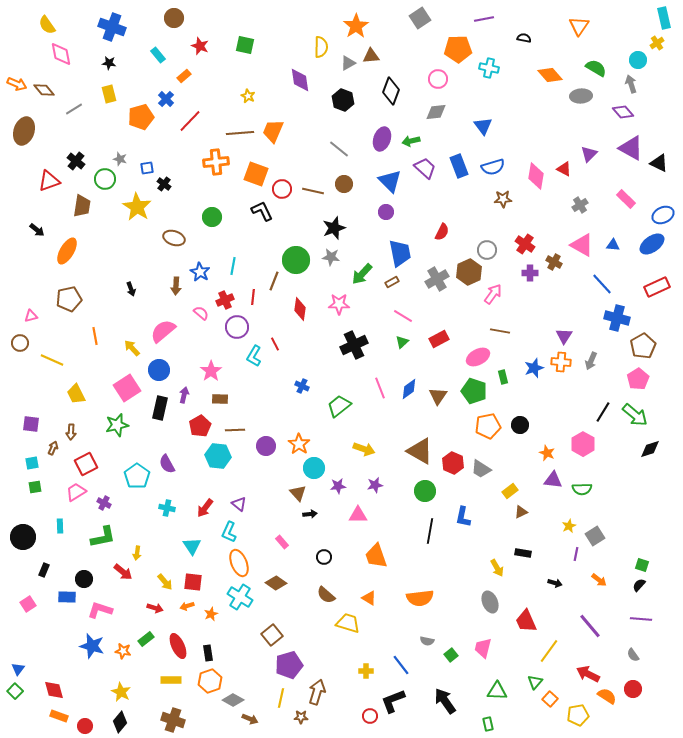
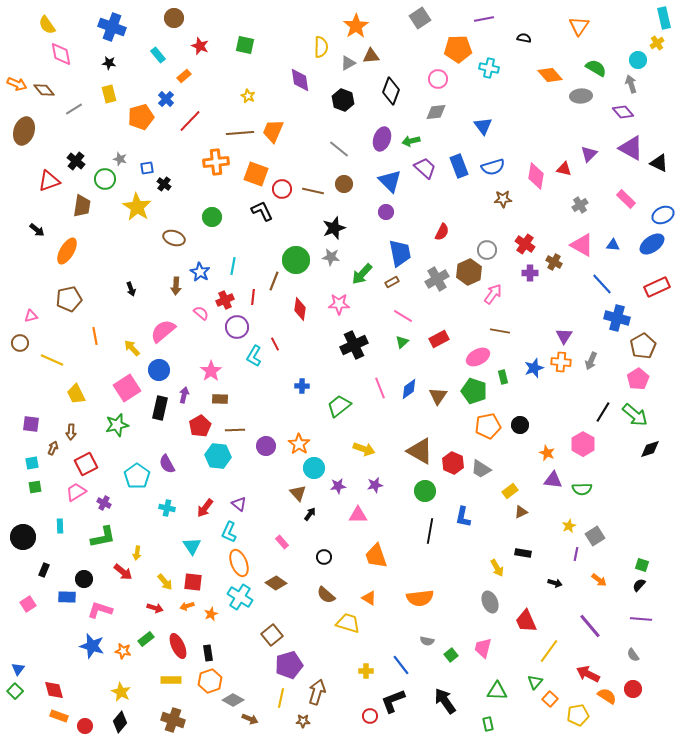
red triangle at (564, 169): rotated 14 degrees counterclockwise
blue cross at (302, 386): rotated 24 degrees counterclockwise
black arrow at (310, 514): rotated 48 degrees counterclockwise
brown star at (301, 717): moved 2 px right, 4 px down
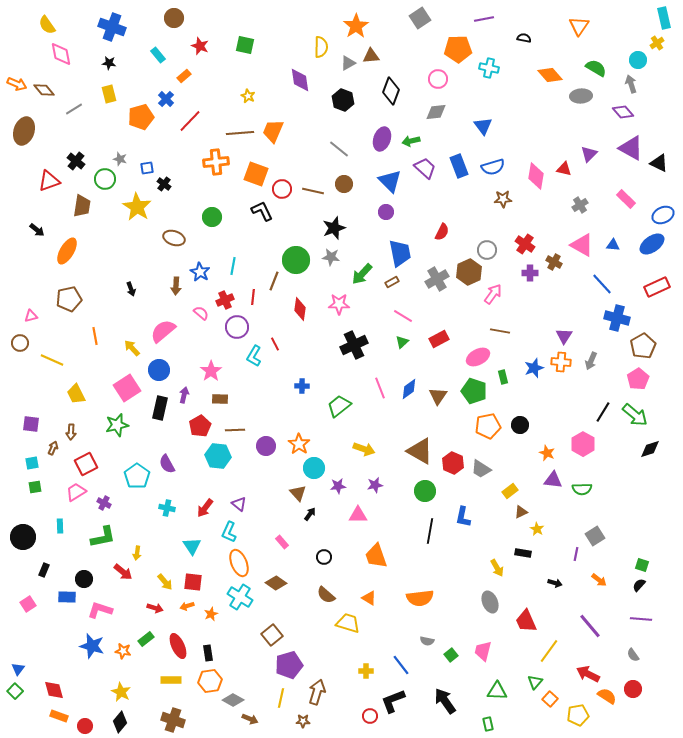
yellow star at (569, 526): moved 32 px left, 3 px down; rotated 16 degrees counterclockwise
pink trapezoid at (483, 648): moved 3 px down
orange hexagon at (210, 681): rotated 10 degrees clockwise
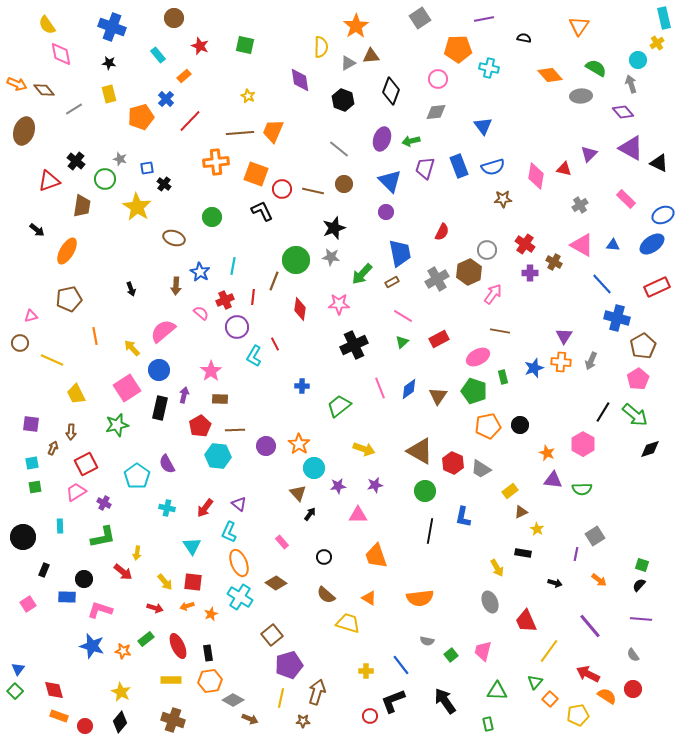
purple trapezoid at (425, 168): rotated 115 degrees counterclockwise
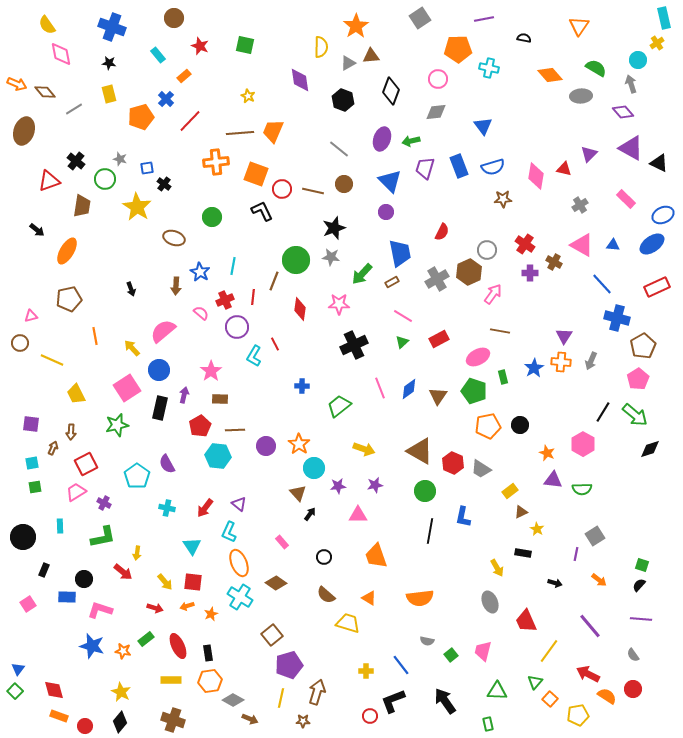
brown diamond at (44, 90): moved 1 px right, 2 px down
blue star at (534, 368): rotated 12 degrees counterclockwise
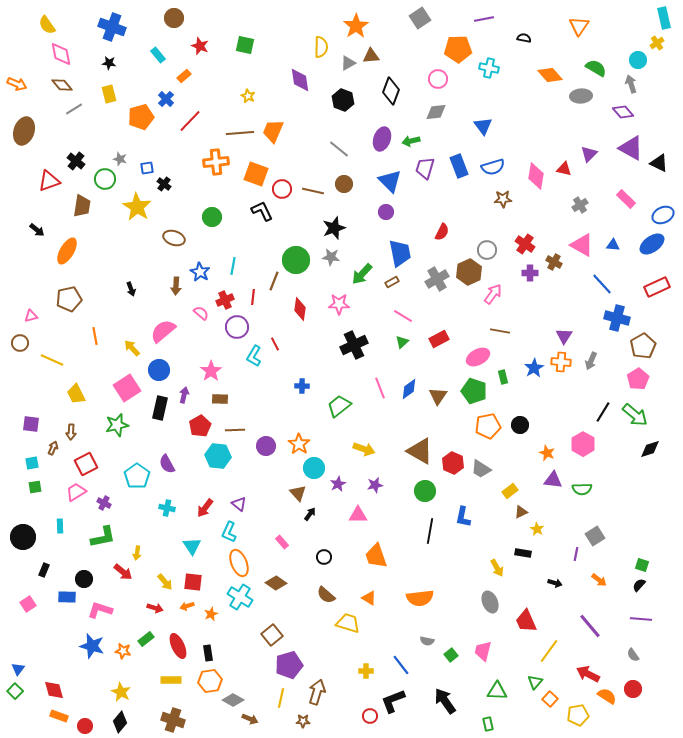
brown diamond at (45, 92): moved 17 px right, 7 px up
purple star at (338, 486): moved 2 px up; rotated 21 degrees counterclockwise
